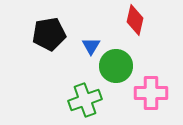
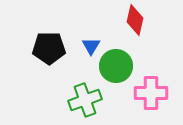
black pentagon: moved 14 px down; rotated 8 degrees clockwise
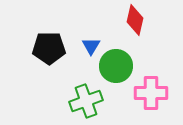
green cross: moved 1 px right, 1 px down
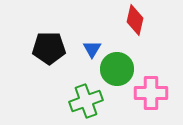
blue triangle: moved 1 px right, 3 px down
green circle: moved 1 px right, 3 px down
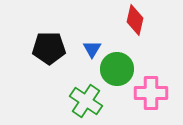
green cross: rotated 36 degrees counterclockwise
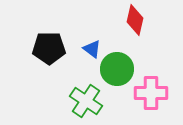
blue triangle: rotated 24 degrees counterclockwise
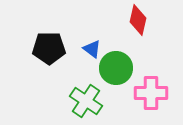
red diamond: moved 3 px right
green circle: moved 1 px left, 1 px up
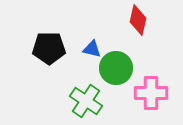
blue triangle: rotated 24 degrees counterclockwise
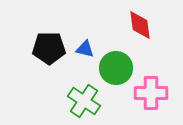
red diamond: moved 2 px right, 5 px down; rotated 20 degrees counterclockwise
blue triangle: moved 7 px left
green cross: moved 2 px left
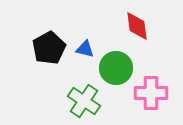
red diamond: moved 3 px left, 1 px down
black pentagon: rotated 28 degrees counterclockwise
